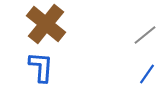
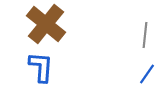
gray line: rotated 45 degrees counterclockwise
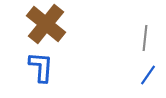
gray line: moved 3 px down
blue line: moved 1 px right, 1 px down
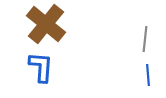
gray line: moved 1 px down
blue line: rotated 40 degrees counterclockwise
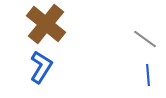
gray line: rotated 60 degrees counterclockwise
blue L-shape: rotated 28 degrees clockwise
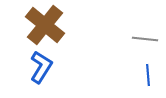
brown cross: moved 1 px left, 1 px down
gray line: rotated 30 degrees counterclockwise
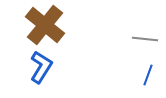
blue line: rotated 25 degrees clockwise
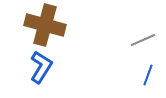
brown cross: rotated 24 degrees counterclockwise
gray line: moved 2 px left, 1 px down; rotated 30 degrees counterclockwise
